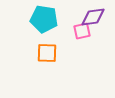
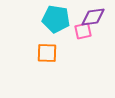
cyan pentagon: moved 12 px right
pink square: moved 1 px right
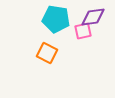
orange square: rotated 25 degrees clockwise
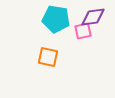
orange square: moved 1 px right, 4 px down; rotated 15 degrees counterclockwise
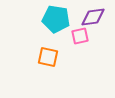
pink square: moved 3 px left, 5 px down
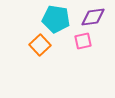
pink square: moved 3 px right, 5 px down
orange square: moved 8 px left, 12 px up; rotated 35 degrees clockwise
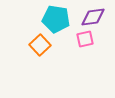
pink square: moved 2 px right, 2 px up
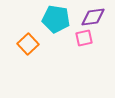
pink square: moved 1 px left, 1 px up
orange square: moved 12 px left, 1 px up
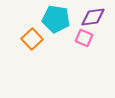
pink square: rotated 36 degrees clockwise
orange square: moved 4 px right, 5 px up
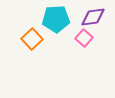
cyan pentagon: rotated 12 degrees counterclockwise
pink square: rotated 18 degrees clockwise
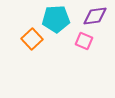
purple diamond: moved 2 px right, 1 px up
pink square: moved 3 px down; rotated 18 degrees counterclockwise
